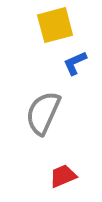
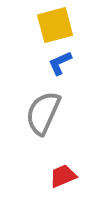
blue L-shape: moved 15 px left
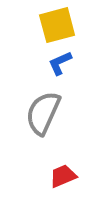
yellow square: moved 2 px right
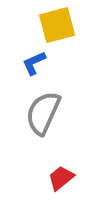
blue L-shape: moved 26 px left
red trapezoid: moved 2 px left, 2 px down; rotated 16 degrees counterclockwise
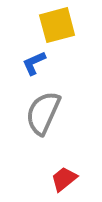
red trapezoid: moved 3 px right, 1 px down
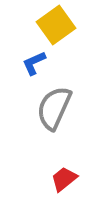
yellow square: moved 1 px left; rotated 21 degrees counterclockwise
gray semicircle: moved 11 px right, 5 px up
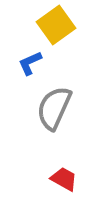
blue L-shape: moved 4 px left
red trapezoid: rotated 68 degrees clockwise
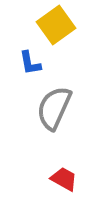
blue L-shape: rotated 76 degrees counterclockwise
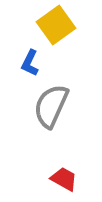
blue L-shape: rotated 36 degrees clockwise
gray semicircle: moved 3 px left, 2 px up
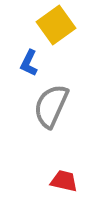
blue L-shape: moved 1 px left
red trapezoid: moved 2 px down; rotated 16 degrees counterclockwise
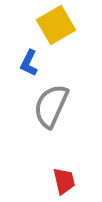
yellow square: rotated 6 degrees clockwise
red trapezoid: rotated 64 degrees clockwise
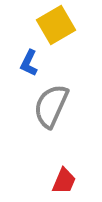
red trapezoid: rotated 36 degrees clockwise
